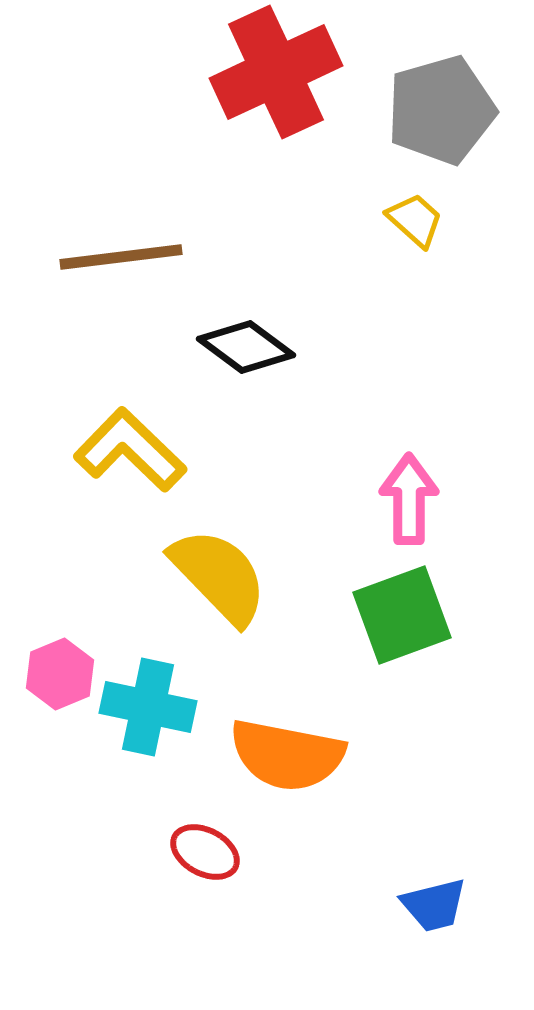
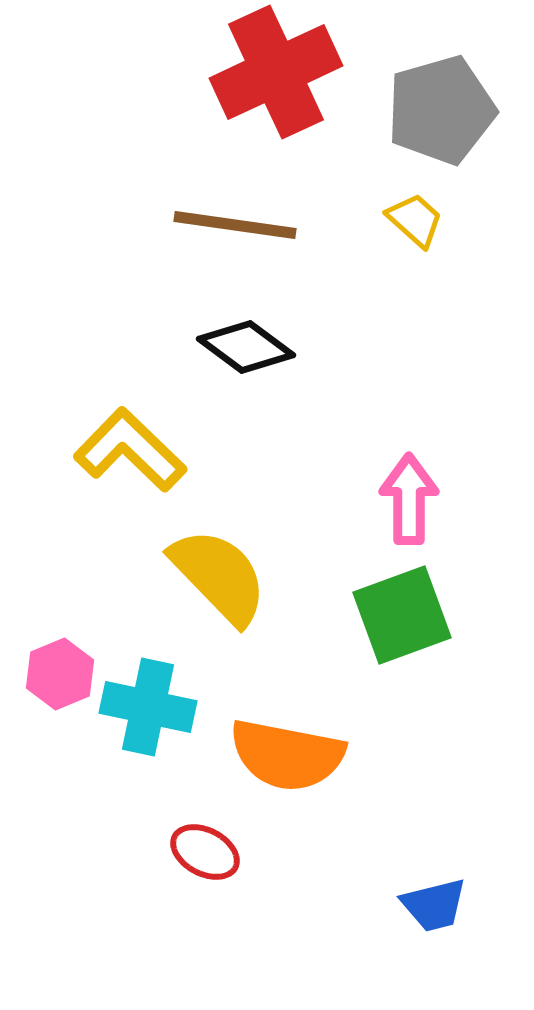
brown line: moved 114 px right, 32 px up; rotated 15 degrees clockwise
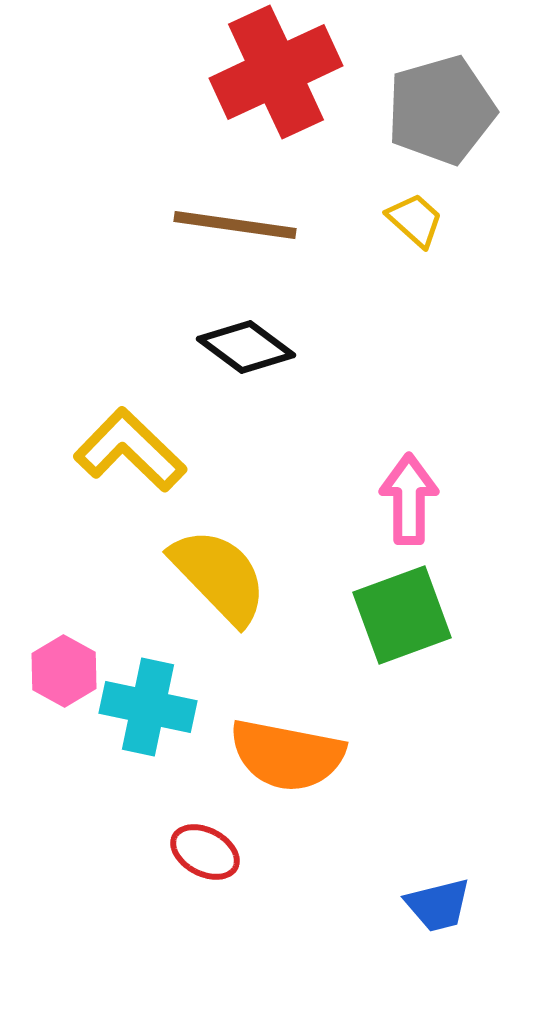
pink hexagon: moved 4 px right, 3 px up; rotated 8 degrees counterclockwise
blue trapezoid: moved 4 px right
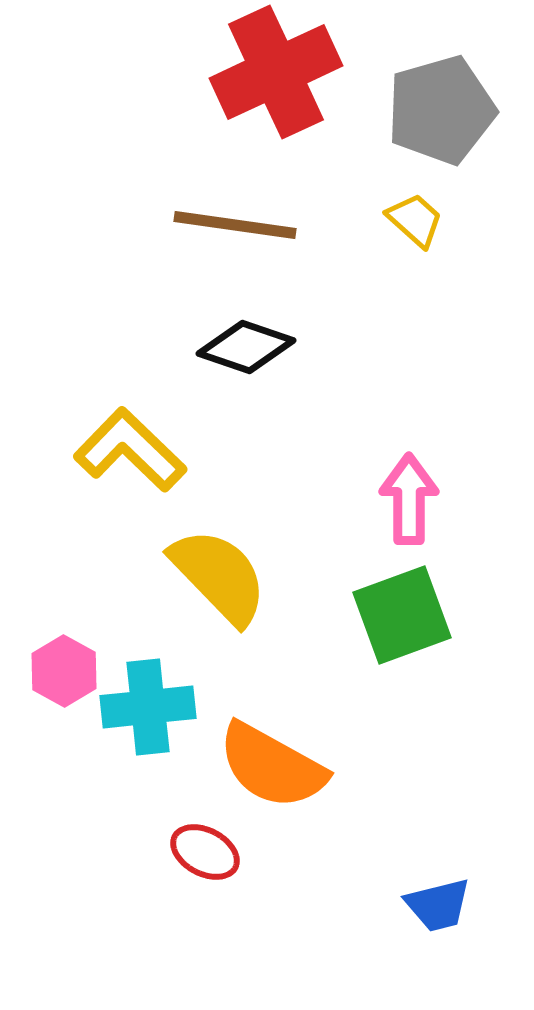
black diamond: rotated 18 degrees counterclockwise
cyan cross: rotated 18 degrees counterclockwise
orange semicircle: moved 15 px left, 11 px down; rotated 18 degrees clockwise
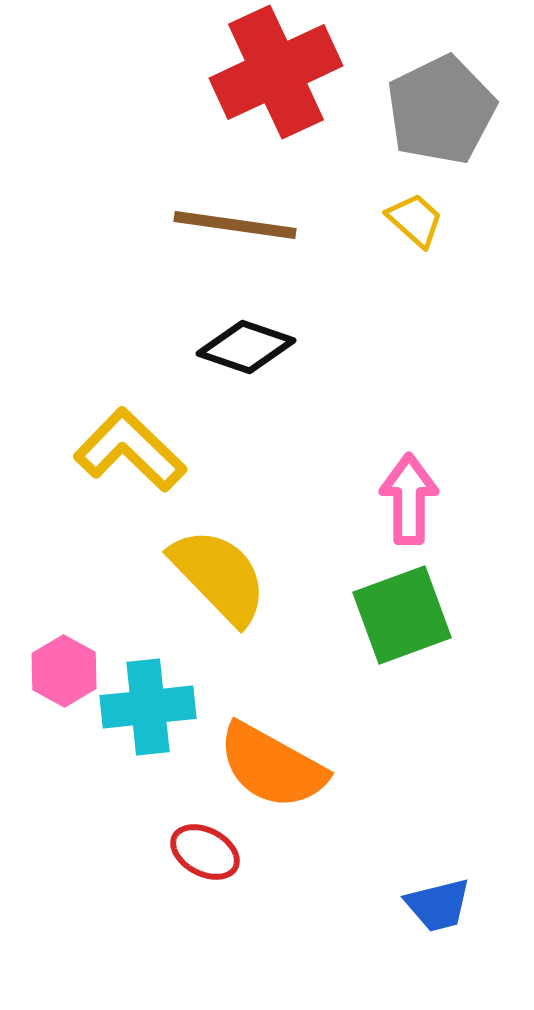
gray pentagon: rotated 10 degrees counterclockwise
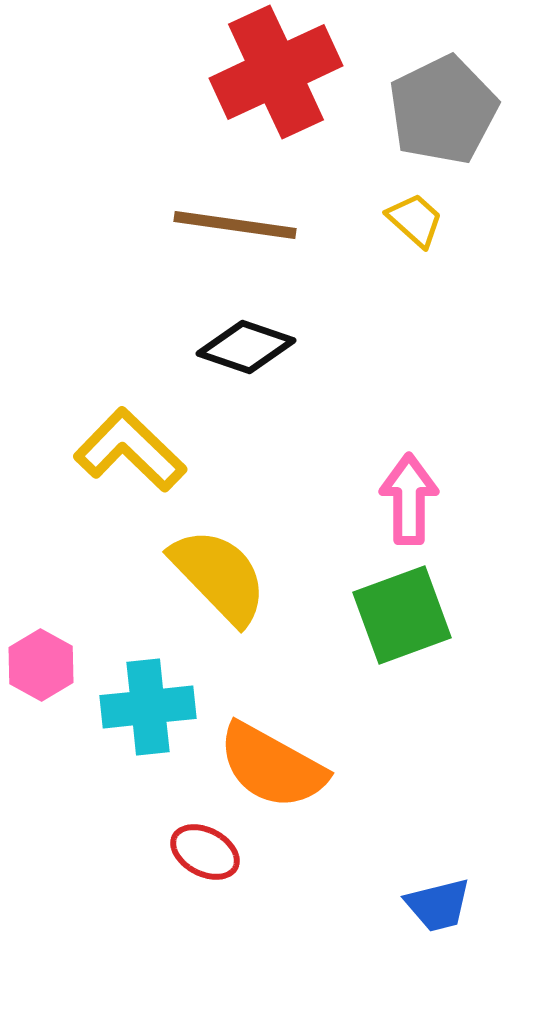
gray pentagon: moved 2 px right
pink hexagon: moved 23 px left, 6 px up
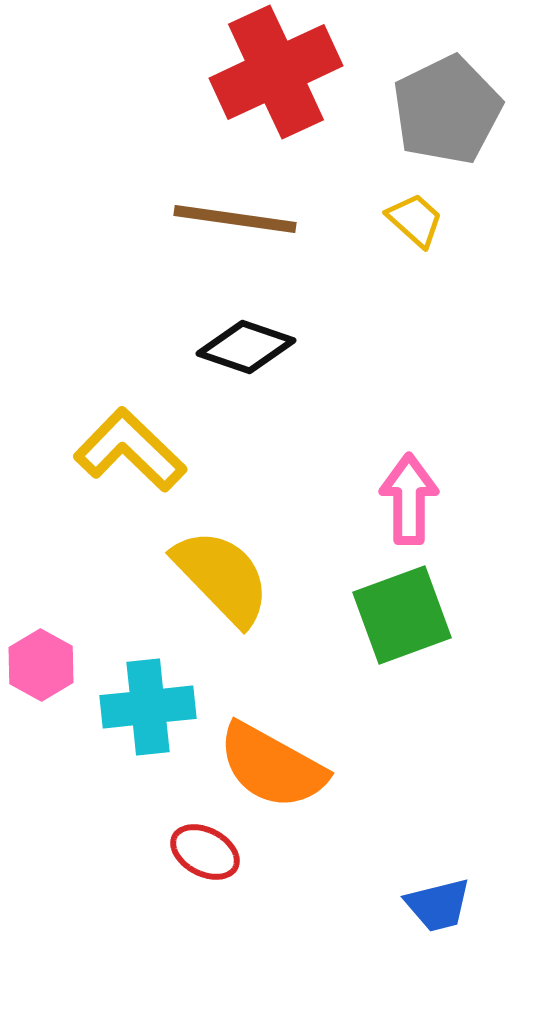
gray pentagon: moved 4 px right
brown line: moved 6 px up
yellow semicircle: moved 3 px right, 1 px down
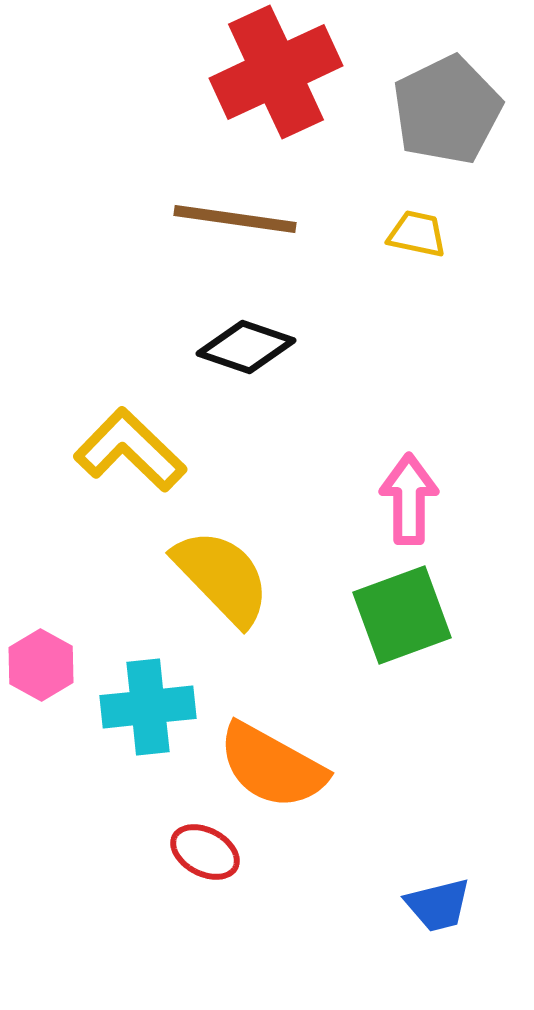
yellow trapezoid: moved 2 px right, 14 px down; rotated 30 degrees counterclockwise
